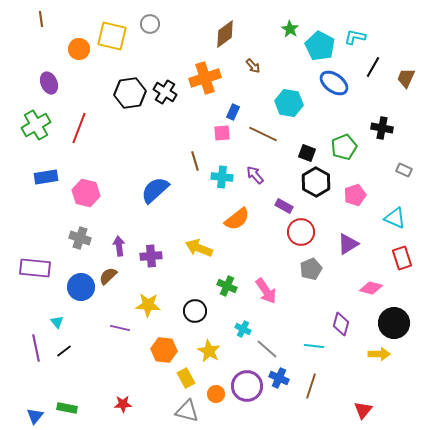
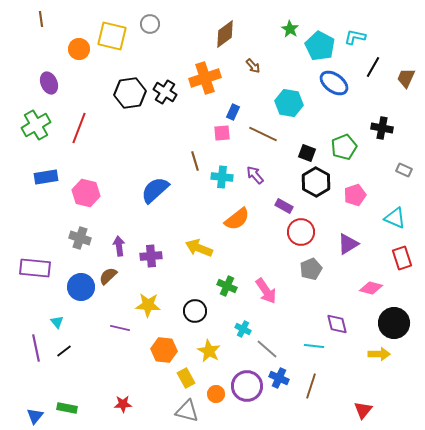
purple diamond at (341, 324): moved 4 px left; rotated 30 degrees counterclockwise
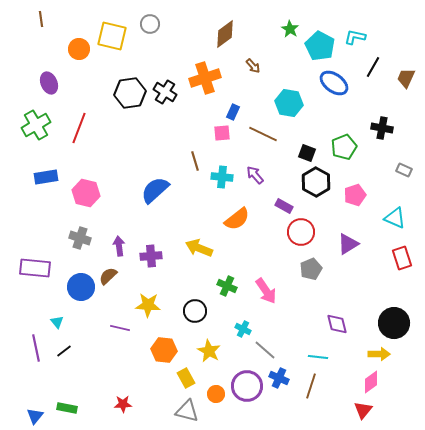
pink diamond at (371, 288): moved 94 px down; rotated 50 degrees counterclockwise
cyan line at (314, 346): moved 4 px right, 11 px down
gray line at (267, 349): moved 2 px left, 1 px down
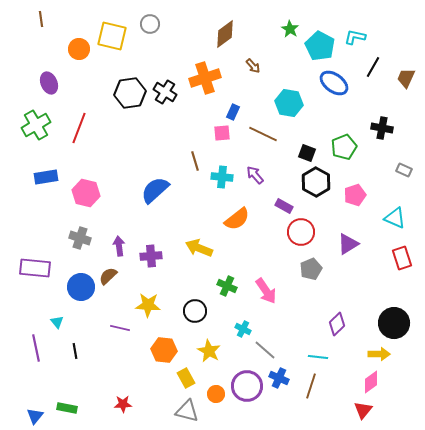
purple diamond at (337, 324): rotated 60 degrees clockwise
black line at (64, 351): moved 11 px right; rotated 63 degrees counterclockwise
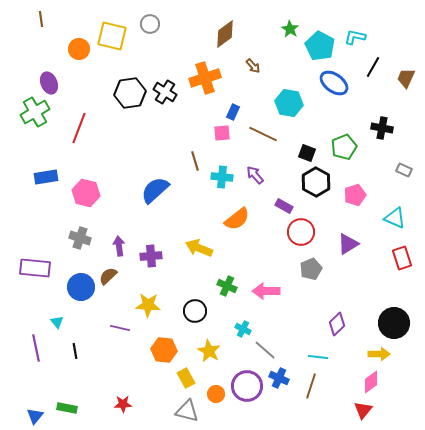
green cross at (36, 125): moved 1 px left, 13 px up
pink arrow at (266, 291): rotated 124 degrees clockwise
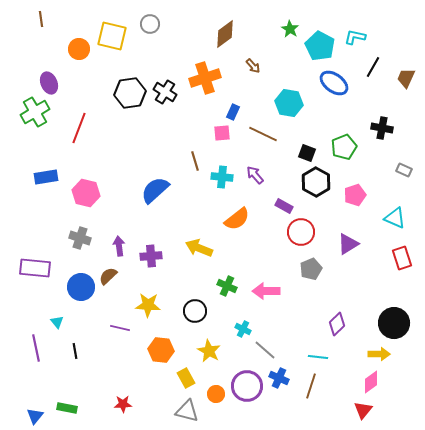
orange hexagon at (164, 350): moved 3 px left
